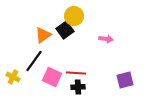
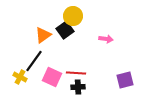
yellow circle: moved 1 px left
yellow cross: moved 7 px right
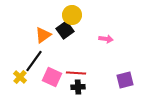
yellow circle: moved 1 px left, 1 px up
yellow cross: rotated 16 degrees clockwise
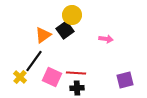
black cross: moved 1 px left, 1 px down
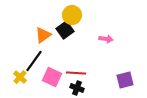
black cross: rotated 24 degrees clockwise
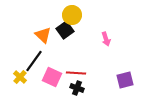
orange triangle: rotated 42 degrees counterclockwise
pink arrow: rotated 64 degrees clockwise
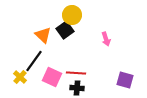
purple square: rotated 30 degrees clockwise
black cross: rotated 16 degrees counterclockwise
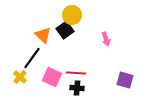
black line: moved 2 px left, 3 px up
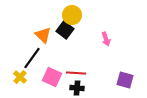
black square: rotated 18 degrees counterclockwise
